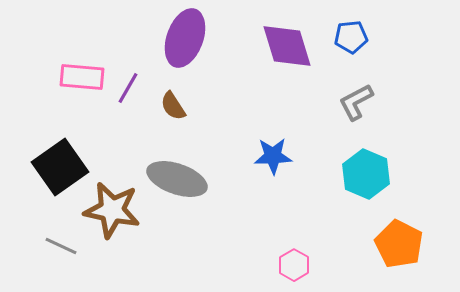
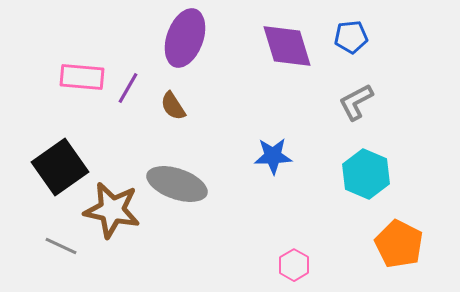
gray ellipse: moved 5 px down
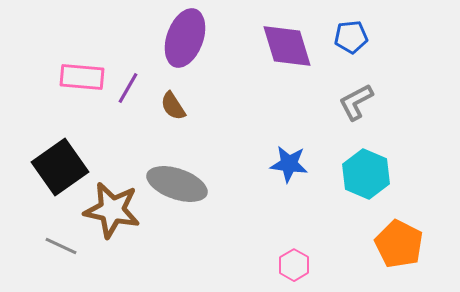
blue star: moved 16 px right, 8 px down; rotated 9 degrees clockwise
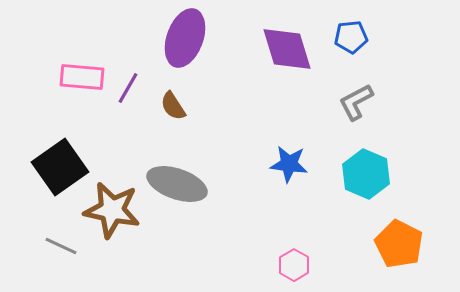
purple diamond: moved 3 px down
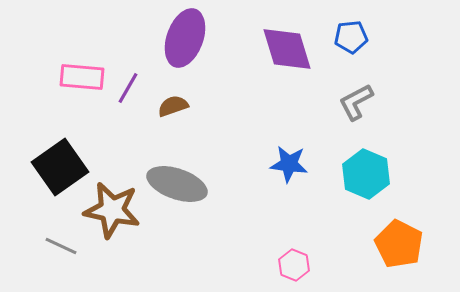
brown semicircle: rotated 104 degrees clockwise
pink hexagon: rotated 8 degrees counterclockwise
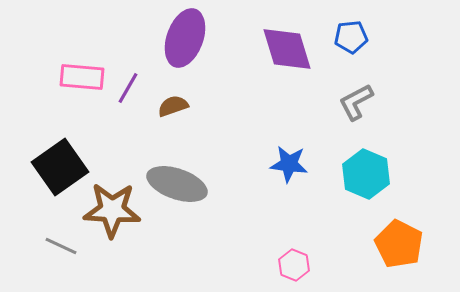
brown star: rotated 8 degrees counterclockwise
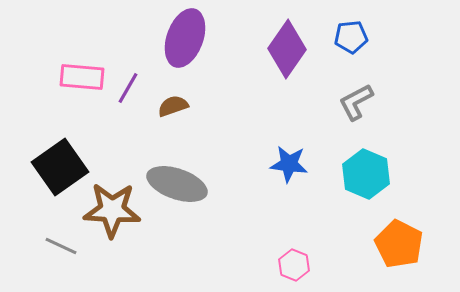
purple diamond: rotated 52 degrees clockwise
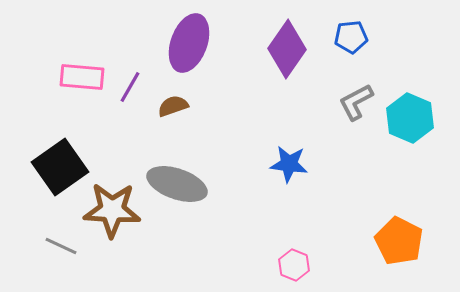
purple ellipse: moved 4 px right, 5 px down
purple line: moved 2 px right, 1 px up
cyan hexagon: moved 44 px right, 56 px up
orange pentagon: moved 3 px up
